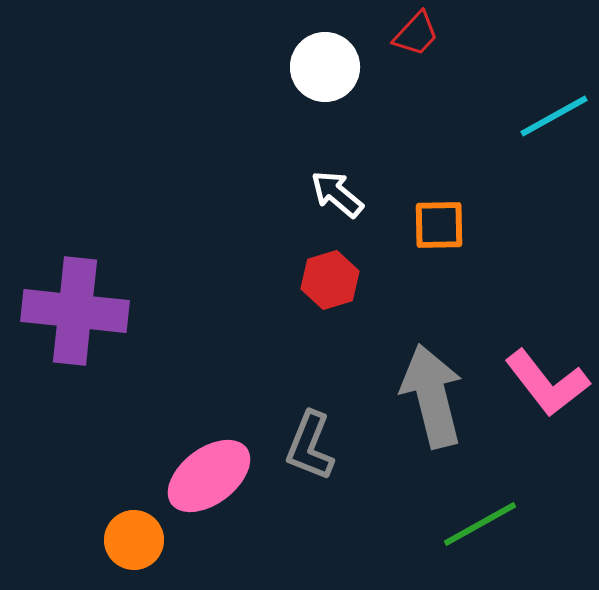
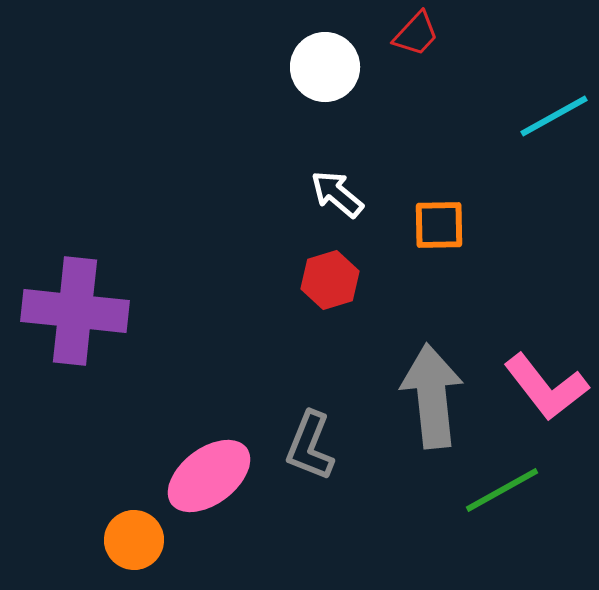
pink L-shape: moved 1 px left, 4 px down
gray arrow: rotated 8 degrees clockwise
green line: moved 22 px right, 34 px up
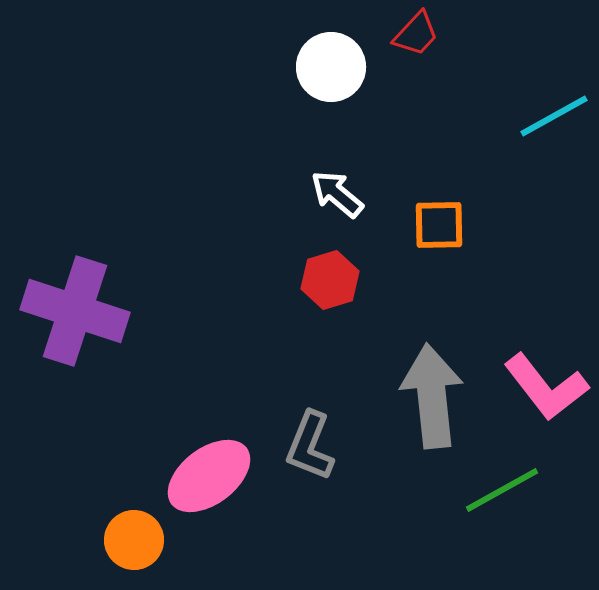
white circle: moved 6 px right
purple cross: rotated 12 degrees clockwise
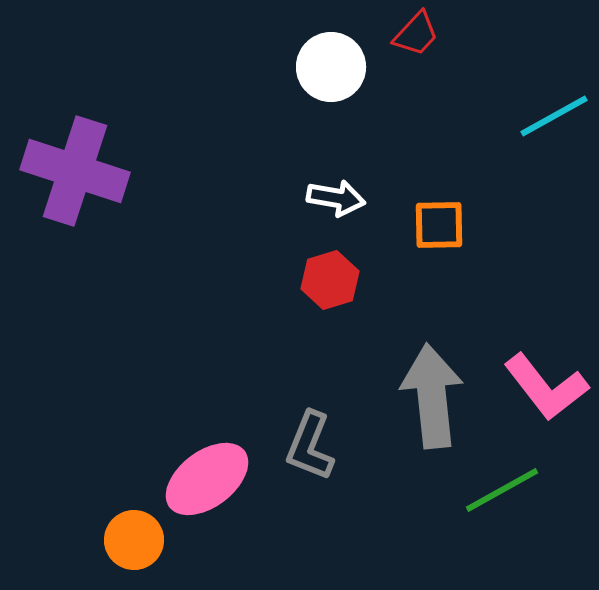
white arrow: moved 1 px left, 4 px down; rotated 150 degrees clockwise
purple cross: moved 140 px up
pink ellipse: moved 2 px left, 3 px down
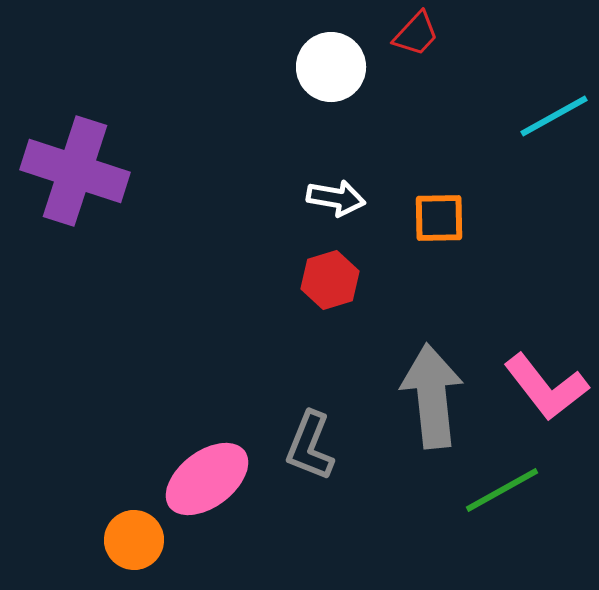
orange square: moved 7 px up
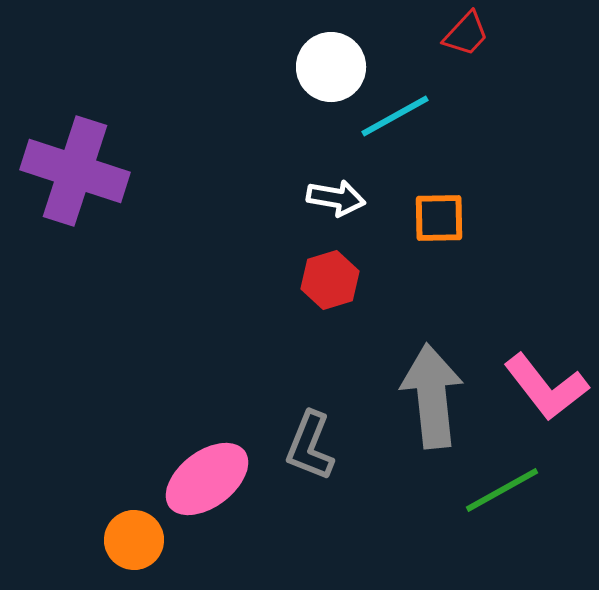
red trapezoid: moved 50 px right
cyan line: moved 159 px left
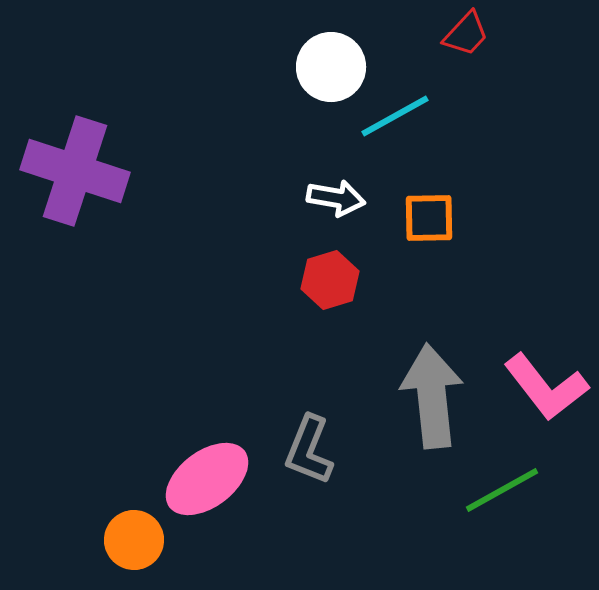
orange square: moved 10 px left
gray L-shape: moved 1 px left, 4 px down
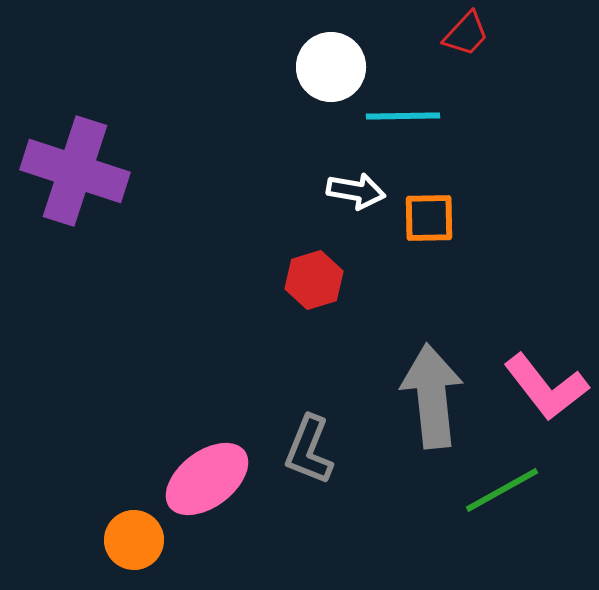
cyan line: moved 8 px right; rotated 28 degrees clockwise
white arrow: moved 20 px right, 7 px up
red hexagon: moved 16 px left
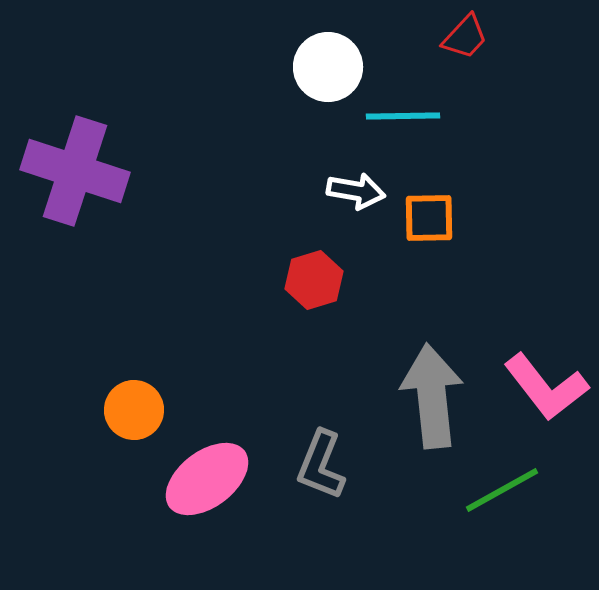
red trapezoid: moved 1 px left, 3 px down
white circle: moved 3 px left
gray L-shape: moved 12 px right, 15 px down
orange circle: moved 130 px up
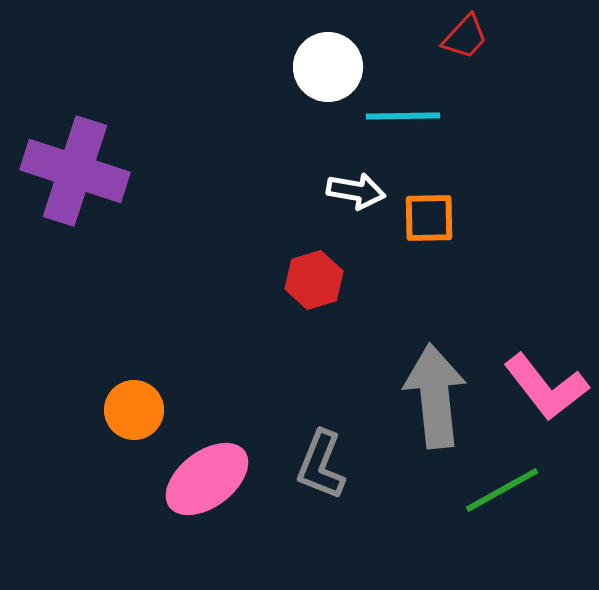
gray arrow: moved 3 px right
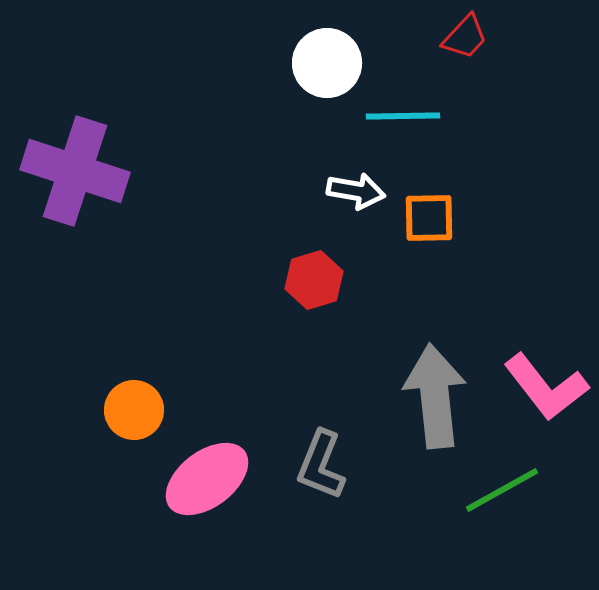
white circle: moved 1 px left, 4 px up
